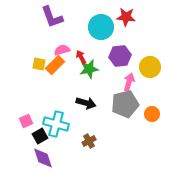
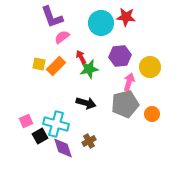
cyan circle: moved 4 px up
pink semicircle: moved 13 px up; rotated 21 degrees counterclockwise
orange rectangle: moved 1 px right, 1 px down
purple diamond: moved 20 px right, 10 px up
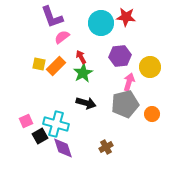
green star: moved 6 px left, 4 px down; rotated 18 degrees counterclockwise
brown cross: moved 17 px right, 6 px down
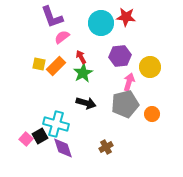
pink square: moved 18 px down; rotated 24 degrees counterclockwise
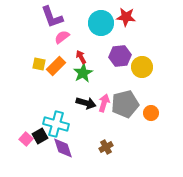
yellow circle: moved 8 px left
pink arrow: moved 25 px left, 21 px down
orange circle: moved 1 px left, 1 px up
